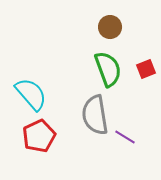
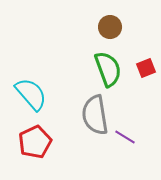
red square: moved 1 px up
red pentagon: moved 4 px left, 6 px down
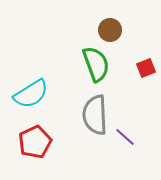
brown circle: moved 3 px down
green semicircle: moved 12 px left, 5 px up
cyan semicircle: rotated 99 degrees clockwise
gray semicircle: rotated 6 degrees clockwise
purple line: rotated 10 degrees clockwise
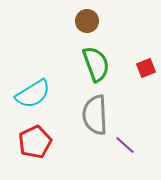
brown circle: moved 23 px left, 9 px up
cyan semicircle: moved 2 px right
purple line: moved 8 px down
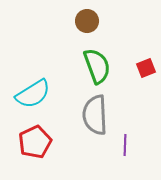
green semicircle: moved 1 px right, 2 px down
purple line: rotated 50 degrees clockwise
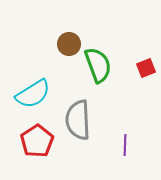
brown circle: moved 18 px left, 23 px down
green semicircle: moved 1 px right, 1 px up
gray semicircle: moved 17 px left, 5 px down
red pentagon: moved 2 px right, 1 px up; rotated 8 degrees counterclockwise
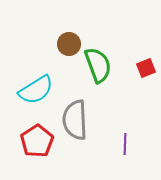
cyan semicircle: moved 3 px right, 4 px up
gray semicircle: moved 3 px left
purple line: moved 1 px up
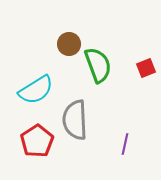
purple line: rotated 10 degrees clockwise
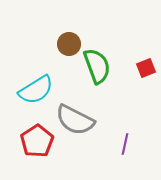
green semicircle: moved 1 px left, 1 px down
gray semicircle: rotated 60 degrees counterclockwise
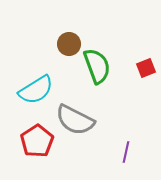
purple line: moved 1 px right, 8 px down
